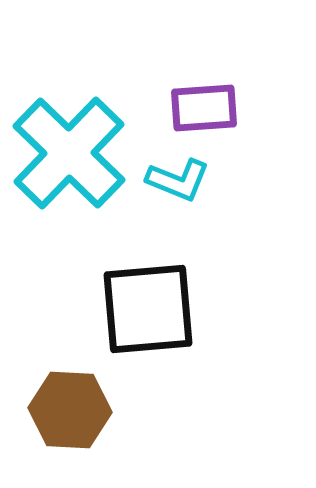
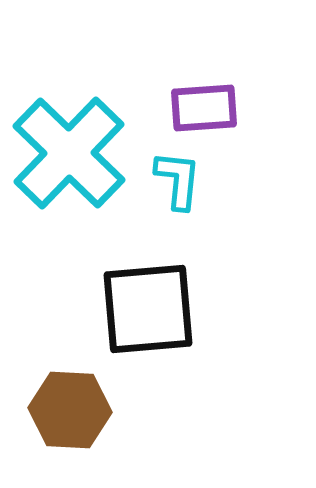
cyan L-shape: rotated 106 degrees counterclockwise
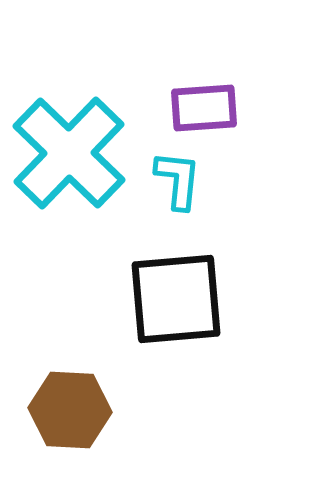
black square: moved 28 px right, 10 px up
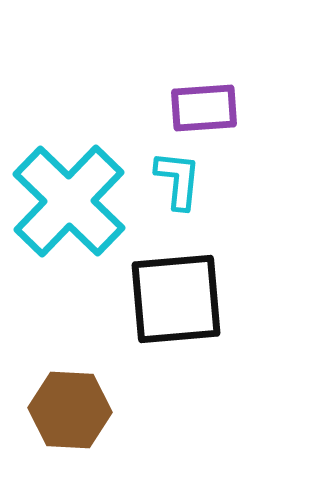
cyan cross: moved 48 px down
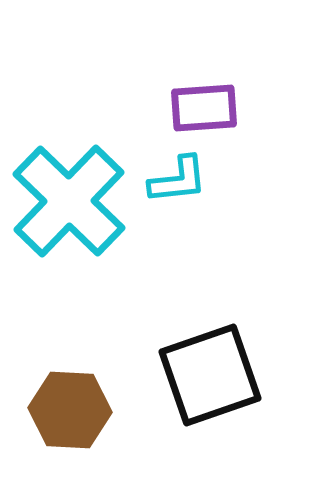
cyan L-shape: rotated 78 degrees clockwise
black square: moved 34 px right, 76 px down; rotated 14 degrees counterclockwise
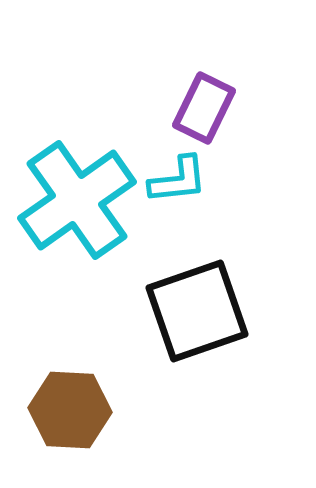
purple rectangle: rotated 60 degrees counterclockwise
cyan cross: moved 8 px right, 1 px up; rotated 11 degrees clockwise
black square: moved 13 px left, 64 px up
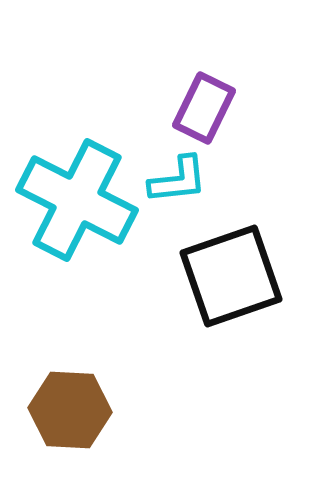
cyan cross: rotated 28 degrees counterclockwise
black square: moved 34 px right, 35 px up
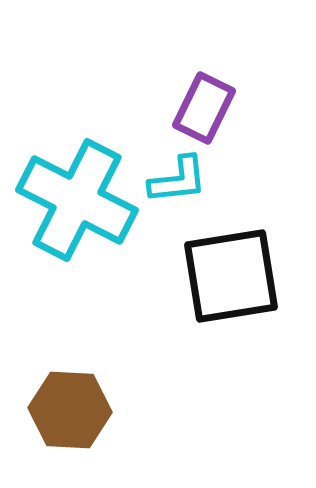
black square: rotated 10 degrees clockwise
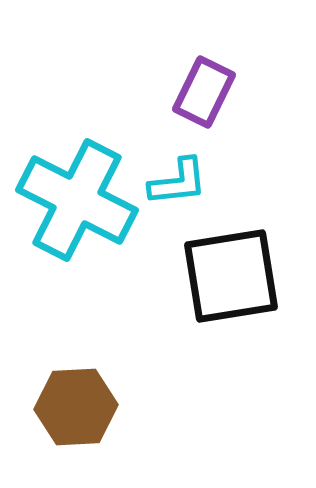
purple rectangle: moved 16 px up
cyan L-shape: moved 2 px down
brown hexagon: moved 6 px right, 3 px up; rotated 6 degrees counterclockwise
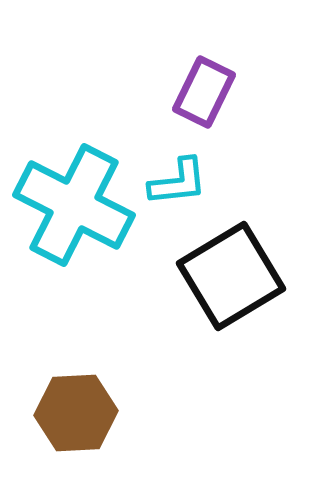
cyan cross: moved 3 px left, 5 px down
black square: rotated 22 degrees counterclockwise
brown hexagon: moved 6 px down
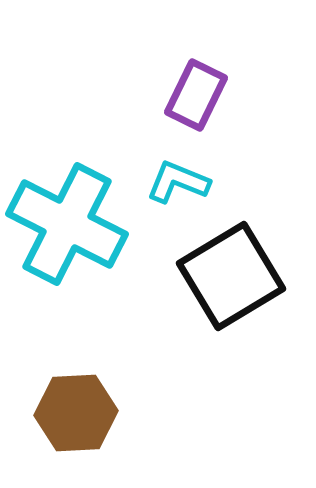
purple rectangle: moved 8 px left, 3 px down
cyan L-shape: rotated 152 degrees counterclockwise
cyan cross: moved 7 px left, 19 px down
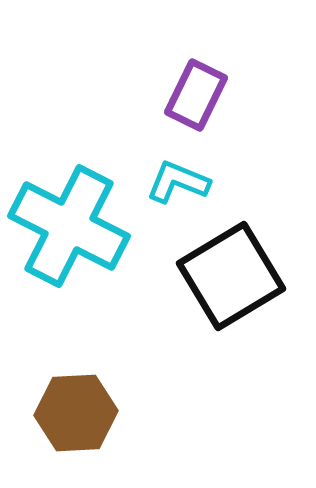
cyan cross: moved 2 px right, 2 px down
